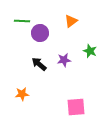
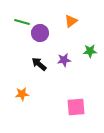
green line: moved 1 px down; rotated 14 degrees clockwise
green star: rotated 24 degrees counterclockwise
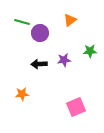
orange triangle: moved 1 px left, 1 px up
black arrow: rotated 42 degrees counterclockwise
pink square: rotated 18 degrees counterclockwise
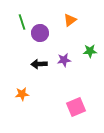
green line: rotated 56 degrees clockwise
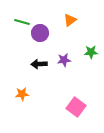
green line: rotated 56 degrees counterclockwise
green star: moved 1 px right, 1 px down
pink square: rotated 30 degrees counterclockwise
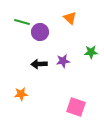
orange triangle: moved 2 px up; rotated 40 degrees counterclockwise
purple circle: moved 1 px up
purple star: moved 1 px left, 1 px down
orange star: moved 1 px left
pink square: rotated 18 degrees counterclockwise
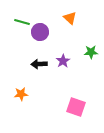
purple star: rotated 24 degrees counterclockwise
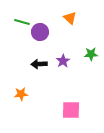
green star: moved 2 px down
pink square: moved 5 px left, 3 px down; rotated 18 degrees counterclockwise
